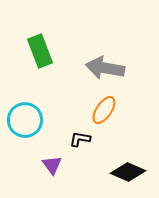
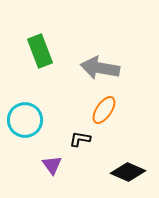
gray arrow: moved 5 px left
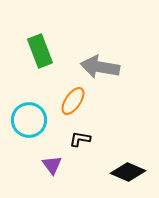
gray arrow: moved 1 px up
orange ellipse: moved 31 px left, 9 px up
cyan circle: moved 4 px right
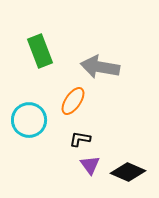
purple triangle: moved 38 px right
